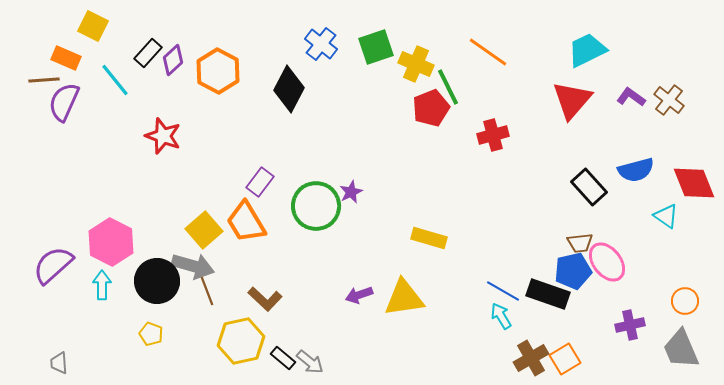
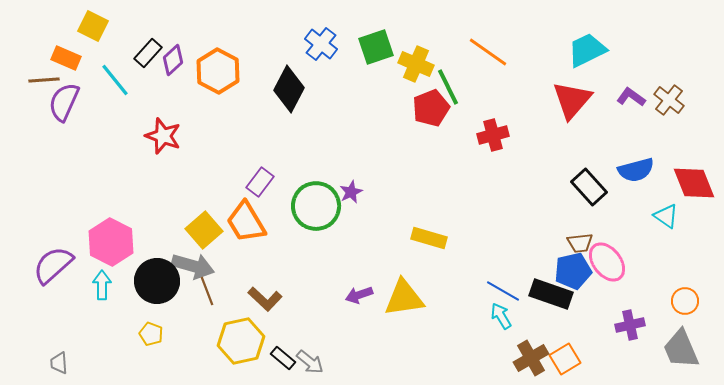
black rectangle at (548, 294): moved 3 px right
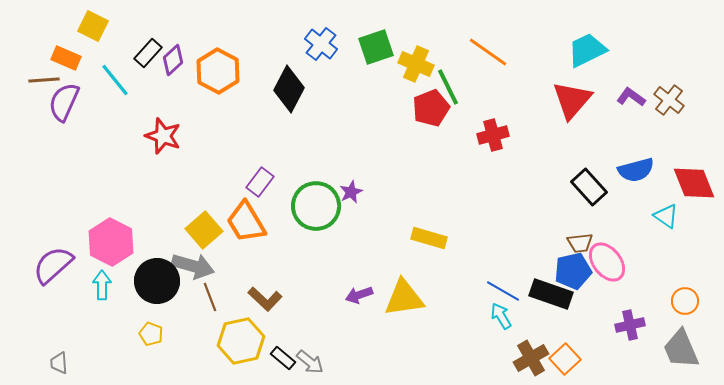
brown line at (207, 291): moved 3 px right, 6 px down
orange square at (565, 359): rotated 12 degrees counterclockwise
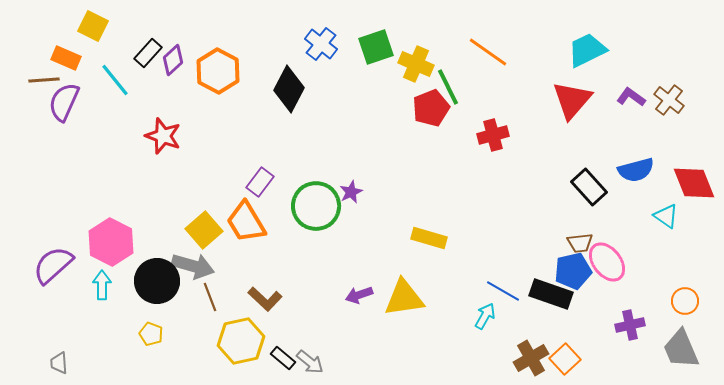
cyan arrow at (501, 316): moved 16 px left; rotated 60 degrees clockwise
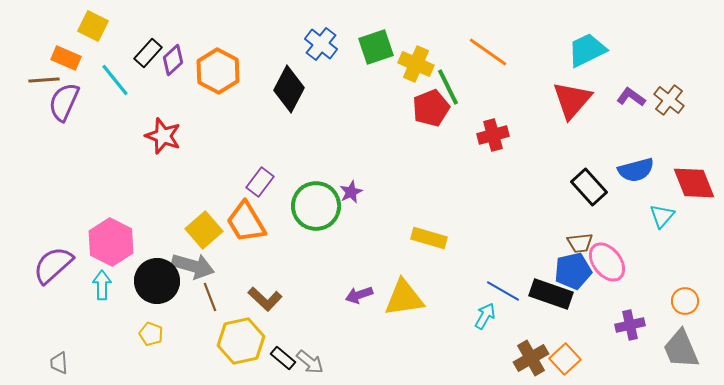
cyan triangle at (666, 216): moved 4 px left; rotated 36 degrees clockwise
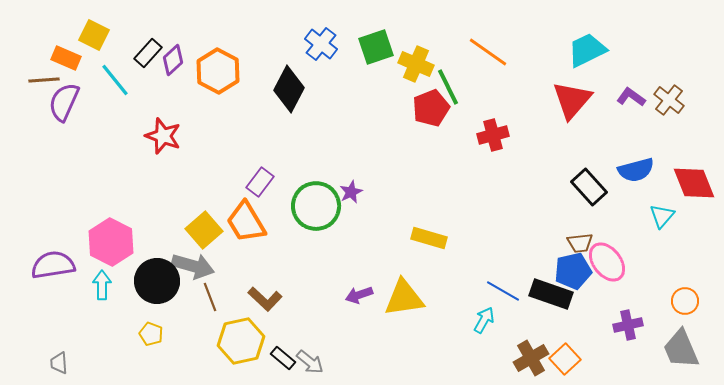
yellow square at (93, 26): moved 1 px right, 9 px down
purple semicircle at (53, 265): rotated 33 degrees clockwise
cyan arrow at (485, 316): moved 1 px left, 4 px down
purple cross at (630, 325): moved 2 px left
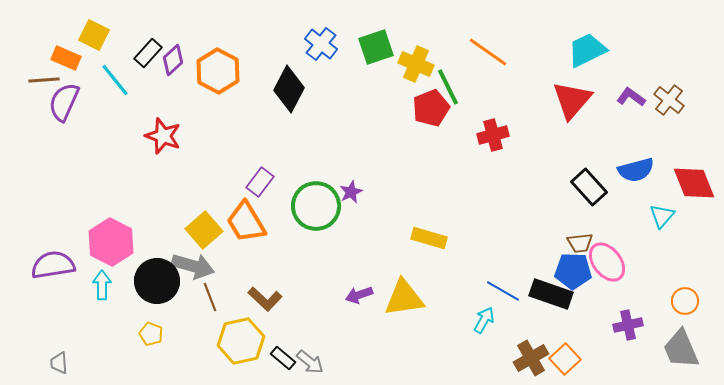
blue pentagon at (573, 271): rotated 15 degrees clockwise
